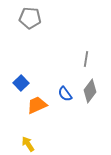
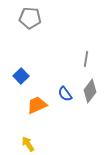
blue square: moved 7 px up
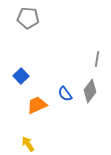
gray pentagon: moved 2 px left
gray line: moved 11 px right
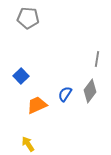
blue semicircle: rotated 70 degrees clockwise
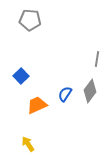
gray pentagon: moved 2 px right, 2 px down
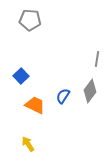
blue semicircle: moved 2 px left, 2 px down
orange trapezoid: moved 2 px left; rotated 50 degrees clockwise
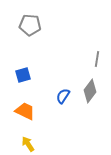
gray pentagon: moved 5 px down
blue square: moved 2 px right, 1 px up; rotated 28 degrees clockwise
orange trapezoid: moved 10 px left, 6 px down
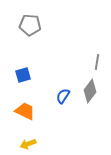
gray line: moved 3 px down
yellow arrow: rotated 77 degrees counterclockwise
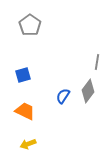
gray pentagon: rotated 30 degrees clockwise
gray diamond: moved 2 px left
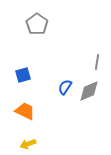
gray pentagon: moved 7 px right, 1 px up
gray diamond: moved 1 px right; rotated 30 degrees clockwise
blue semicircle: moved 2 px right, 9 px up
